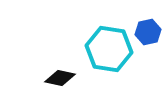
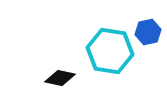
cyan hexagon: moved 1 px right, 2 px down
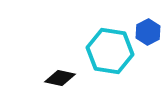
blue hexagon: rotated 15 degrees counterclockwise
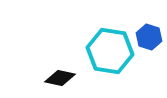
blue hexagon: moved 1 px right, 5 px down; rotated 15 degrees counterclockwise
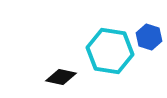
black diamond: moved 1 px right, 1 px up
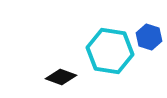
black diamond: rotated 8 degrees clockwise
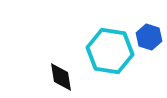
black diamond: rotated 60 degrees clockwise
